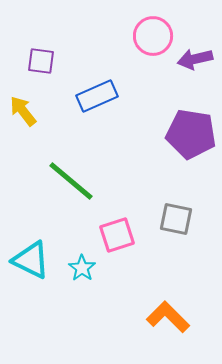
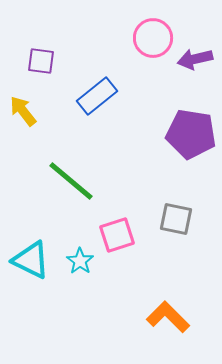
pink circle: moved 2 px down
blue rectangle: rotated 15 degrees counterclockwise
cyan star: moved 2 px left, 7 px up
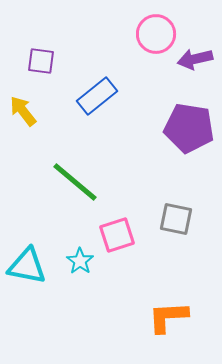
pink circle: moved 3 px right, 4 px up
purple pentagon: moved 2 px left, 6 px up
green line: moved 4 px right, 1 px down
cyan triangle: moved 4 px left, 6 px down; rotated 15 degrees counterclockwise
orange L-shape: rotated 48 degrees counterclockwise
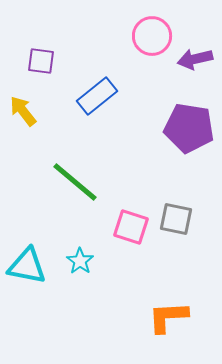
pink circle: moved 4 px left, 2 px down
pink square: moved 14 px right, 8 px up; rotated 36 degrees clockwise
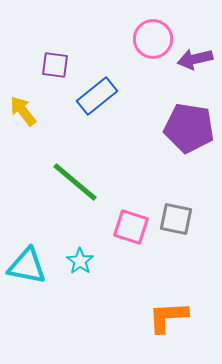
pink circle: moved 1 px right, 3 px down
purple square: moved 14 px right, 4 px down
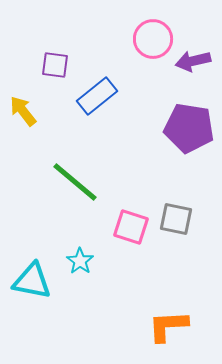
purple arrow: moved 2 px left, 2 px down
cyan triangle: moved 5 px right, 15 px down
orange L-shape: moved 9 px down
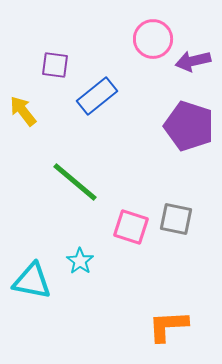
purple pentagon: moved 2 px up; rotated 9 degrees clockwise
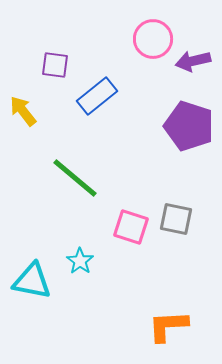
green line: moved 4 px up
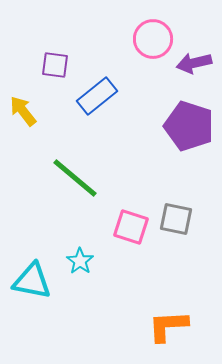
purple arrow: moved 1 px right, 2 px down
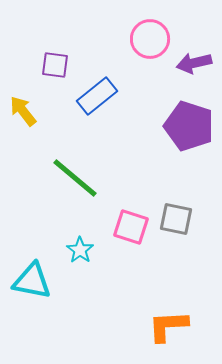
pink circle: moved 3 px left
cyan star: moved 11 px up
